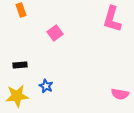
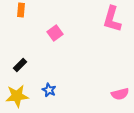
orange rectangle: rotated 24 degrees clockwise
black rectangle: rotated 40 degrees counterclockwise
blue star: moved 3 px right, 4 px down
pink semicircle: rotated 24 degrees counterclockwise
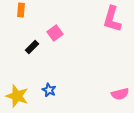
black rectangle: moved 12 px right, 18 px up
yellow star: rotated 25 degrees clockwise
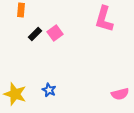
pink L-shape: moved 8 px left
black rectangle: moved 3 px right, 13 px up
yellow star: moved 2 px left, 2 px up
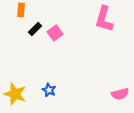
black rectangle: moved 5 px up
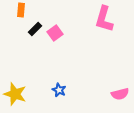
blue star: moved 10 px right
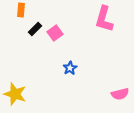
blue star: moved 11 px right, 22 px up; rotated 16 degrees clockwise
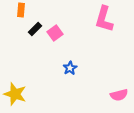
pink semicircle: moved 1 px left, 1 px down
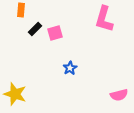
pink square: rotated 21 degrees clockwise
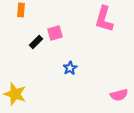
black rectangle: moved 1 px right, 13 px down
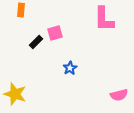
pink L-shape: rotated 16 degrees counterclockwise
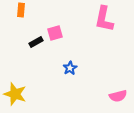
pink L-shape: rotated 12 degrees clockwise
black rectangle: rotated 16 degrees clockwise
pink semicircle: moved 1 px left, 1 px down
